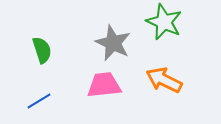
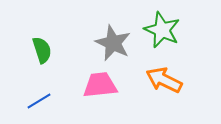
green star: moved 2 px left, 8 px down
pink trapezoid: moved 4 px left
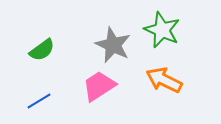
gray star: moved 2 px down
green semicircle: rotated 72 degrees clockwise
pink trapezoid: moved 1 px left, 1 px down; rotated 27 degrees counterclockwise
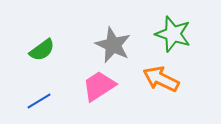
green star: moved 11 px right, 4 px down; rotated 6 degrees counterclockwise
orange arrow: moved 3 px left, 1 px up
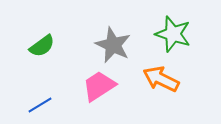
green semicircle: moved 4 px up
blue line: moved 1 px right, 4 px down
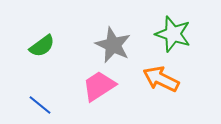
blue line: rotated 70 degrees clockwise
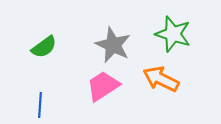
green semicircle: moved 2 px right, 1 px down
pink trapezoid: moved 4 px right
blue line: rotated 55 degrees clockwise
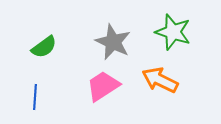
green star: moved 2 px up
gray star: moved 3 px up
orange arrow: moved 1 px left, 1 px down
blue line: moved 5 px left, 8 px up
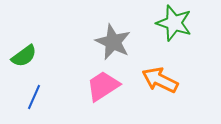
green star: moved 1 px right, 9 px up
green semicircle: moved 20 px left, 9 px down
blue line: moved 1 px left; rotated 20 degrees clockwise
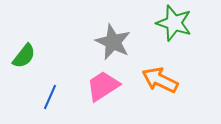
green semicircle: rotated 16 degrees counterclockwise
blue line: moved 16 px right
